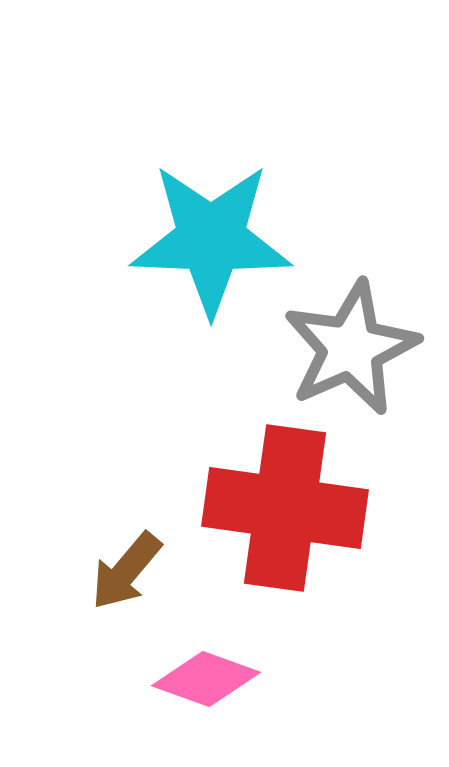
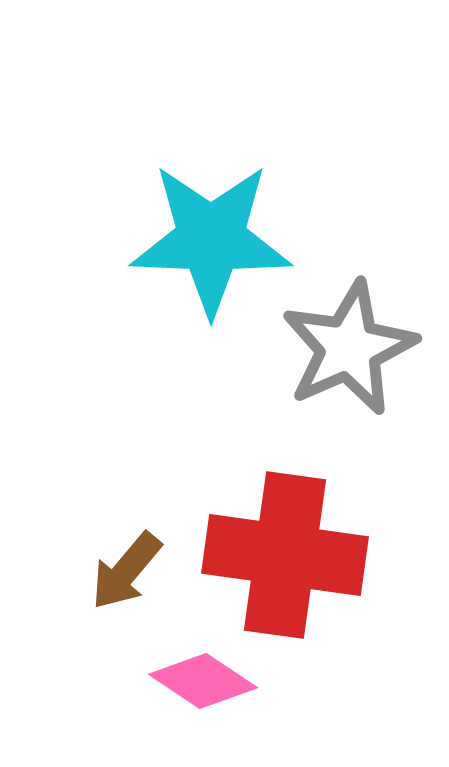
gray star: moved 2 px left
red cross: moved 47 px down
pink diamond: moved 3 px left, 2 px down; rotated 14 degrees clockwise
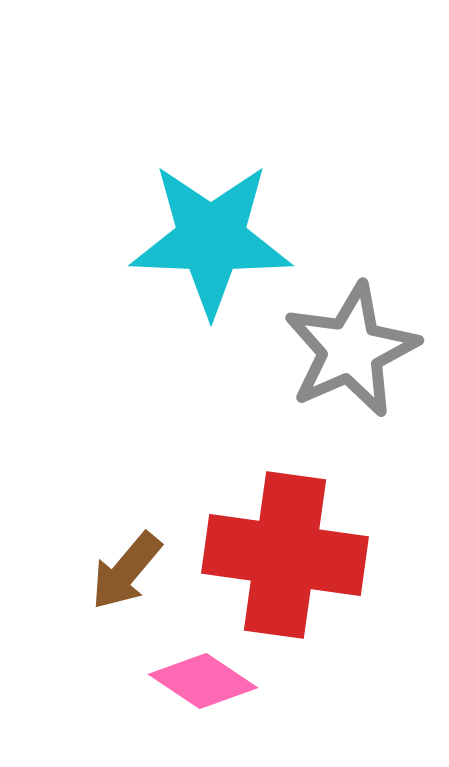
gray star: moved 2 px right, 2 px down
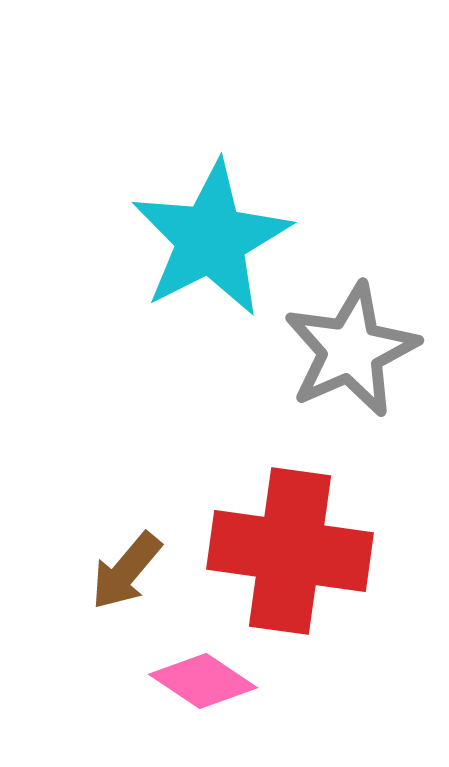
cyan star: rotated 29 degrees counterclockwise
red cross: moved 5 px right, 4 px up
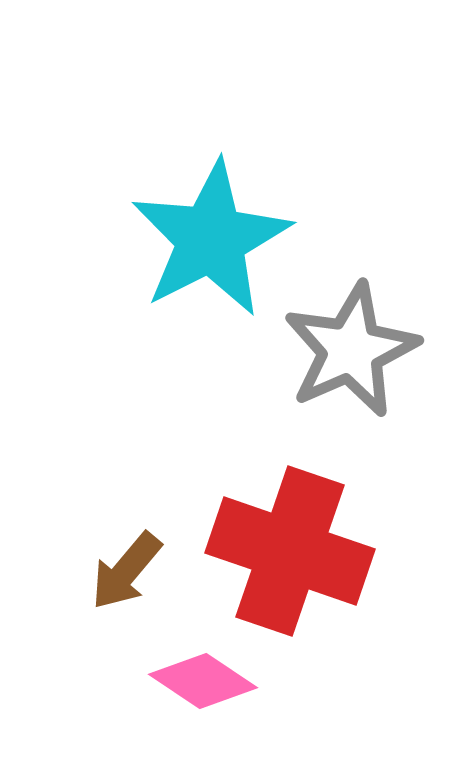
red cross: rotated 11 degrees clockwise
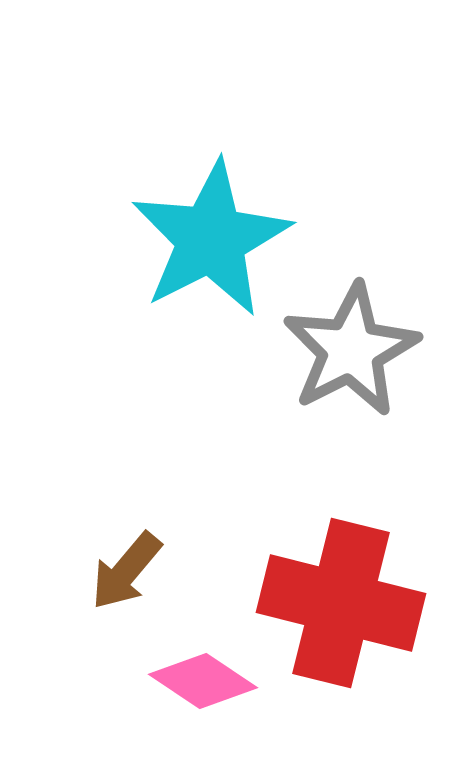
gray star: rotated 3 degrees counterclockwise
red cross: moved 51 px right, 52 px down; rotated 5 degrees counterclockwise
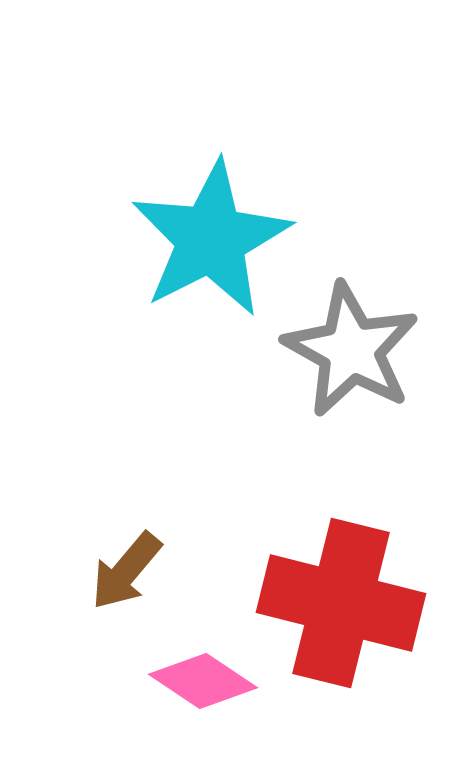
gray star: rotated 16 degrees counterclockwise
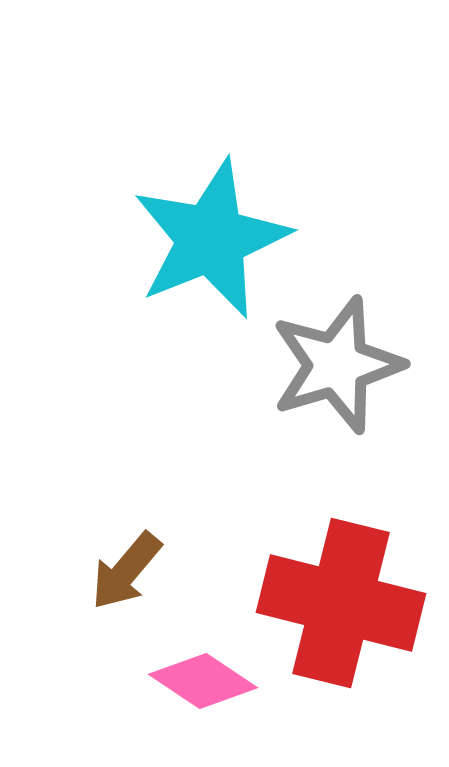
cyan star: rotated 5 degrees clockwise
gray star: moved 14 px left, 15 px down; rotated 26 degrees clockwise
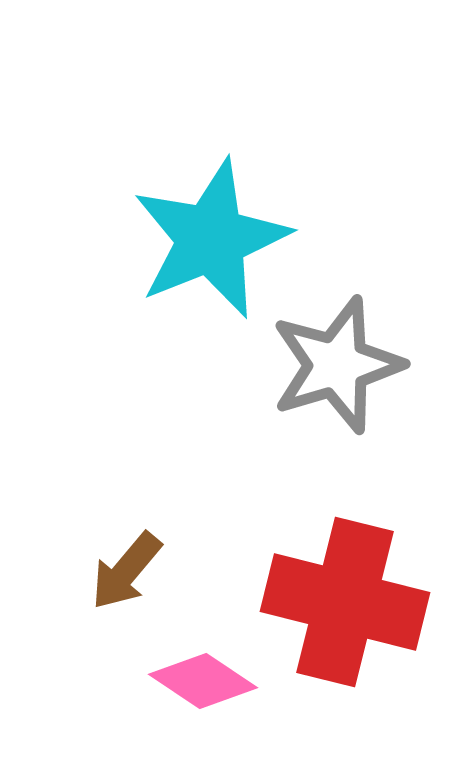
red cross: moved 4 px right, 1 px up
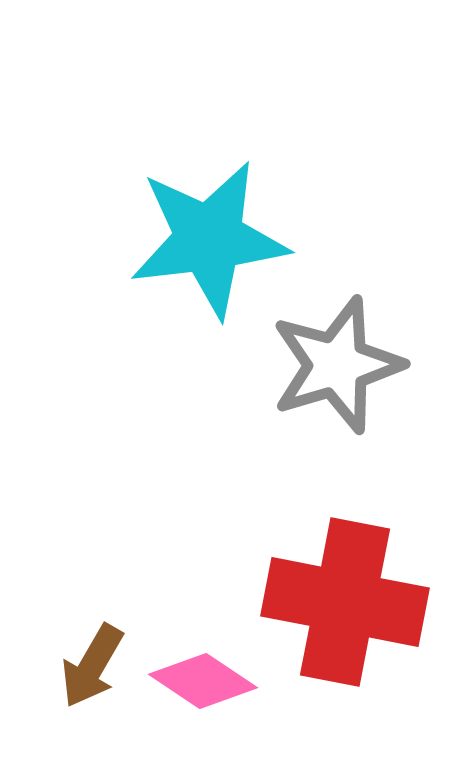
cyan star: moved 2 px left; rotated 15 degrees clockwise
brown arrow: moved 34 px left, 95 px down; rotated 10 degrees counterclockwise
red cross: rotated 3 degrees counterclockwise
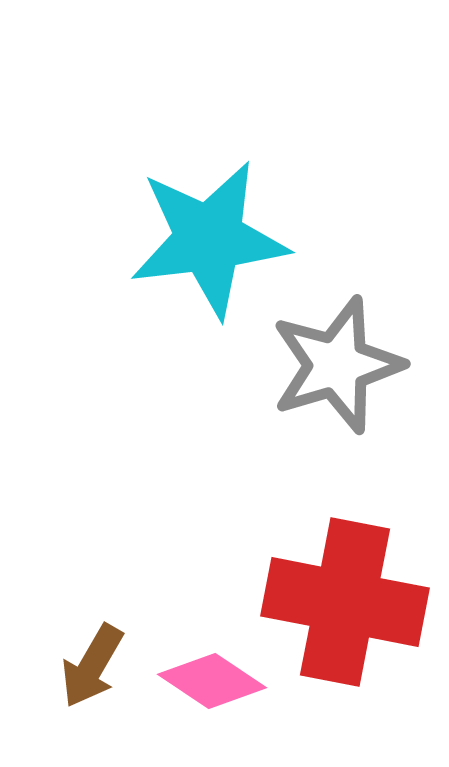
pink diamond: moved 9 px right
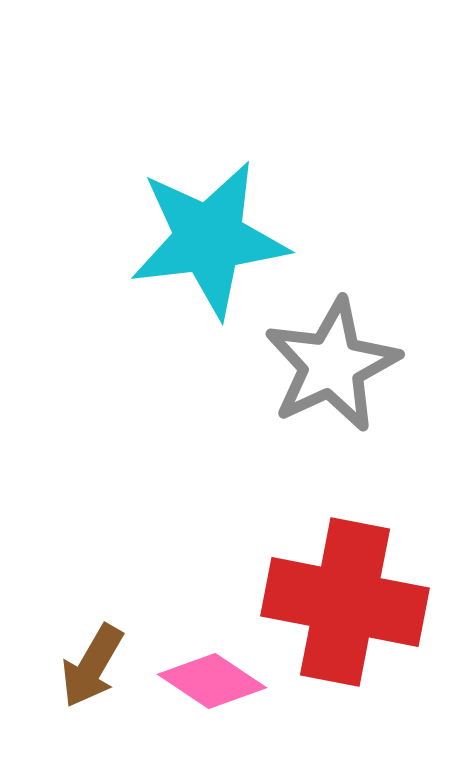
gray star: moved 5 px left; rotated 8 degrees counterclockwise
